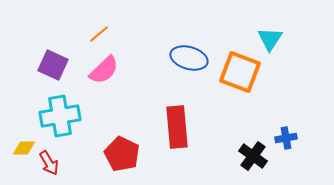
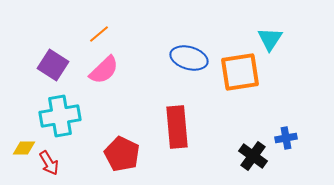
purple square: rotated 8 degrees clockwise
orange square: rotated 30 degrees counterclockwise
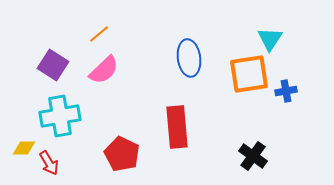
blue ellipse: rotated 66 degrees clockwise
orange square: moved 9 px right, 2 px down
blue cross: moved 47 px up
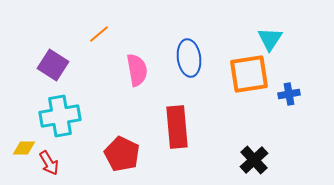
pink semicircle: moved 33 px right; rotated 56 degrees counterclockwise
blue cross: moved 3 px right, 3 px down
black cross: moved 1 px right, 4 px down; rotated 12 degrees clockwise
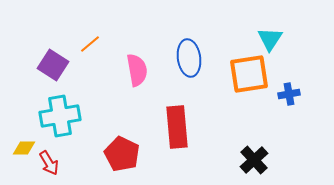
orange line: moved 9 px left, 10 px down
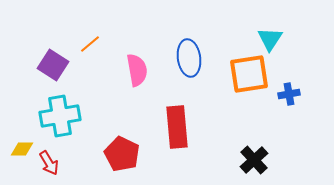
yellow diamond: moved 2 px left, 1 px down
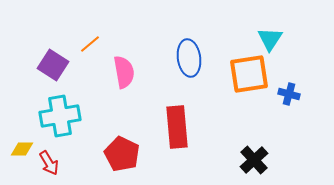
pink semicircle: moved 13 px left, 2 px down
blue cross: rotated 25 degrees clockwise
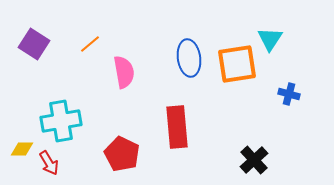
purple square: moved 19 px left, 21 px up
orange square: moved 12 px left, 10 px up
cyan cross: moved 1 px right, 5 px down
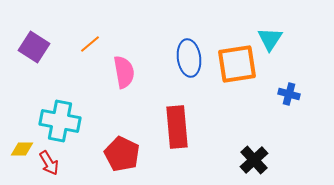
purple square: moved 3 px down
cyan cross: moved 1 px left; rotated 21 degrees clockwise
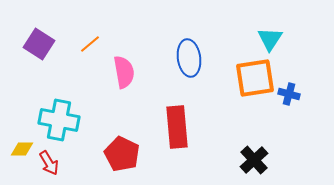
purple square: moved 5 px right, 3 px up
orange square: moved 18 px right, 14 px down
cyan cross: moved 1 px left, 1 px up
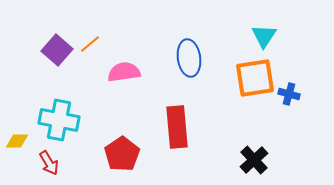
cyan triangle: moved 6 px left, 3 px up
purple square: moved 18 px right, 6 px down; rotated 8 degrees clockwise
pink semicircle: rotated 88 degrees counterclockwise
yellow diamond: moved 5 px left, 8 px up
red pentagon: rotated 12 degrees clockwise
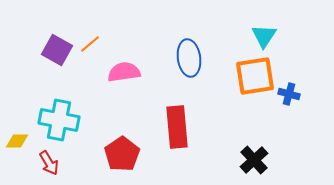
purple square: rotated 12 degrees counterclockwise
orange square: moved 2 px up
